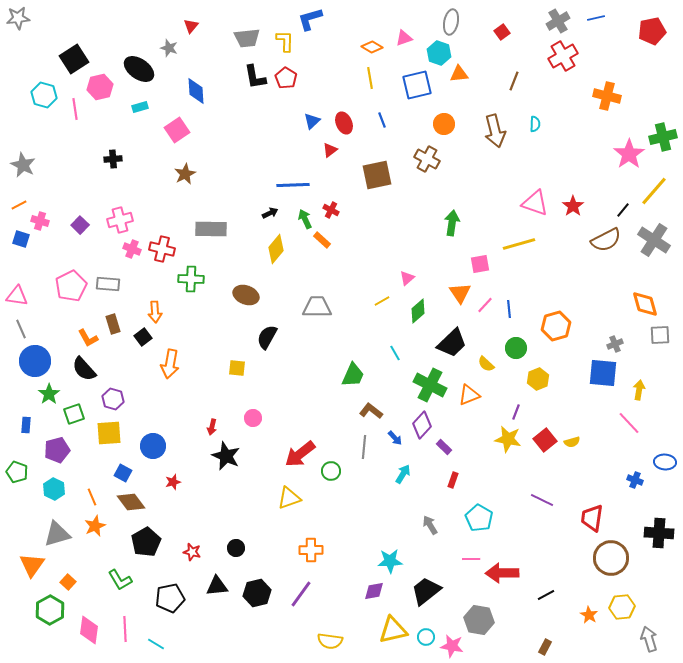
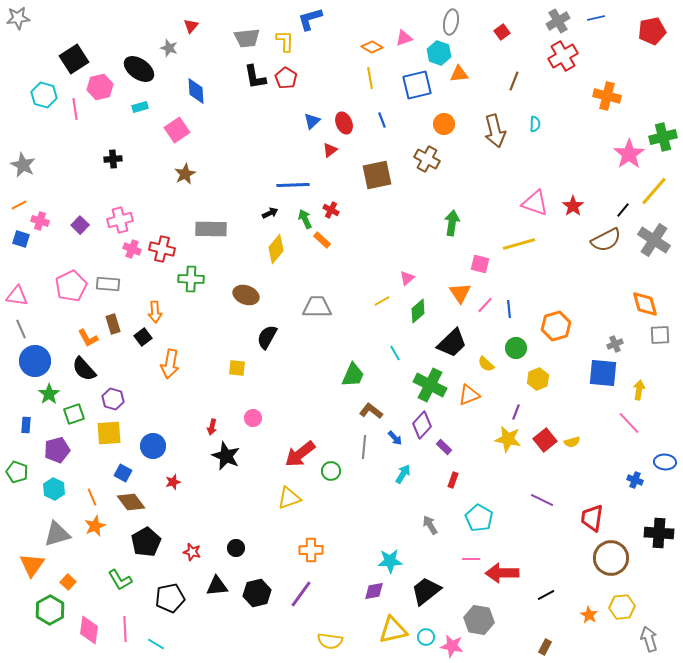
pink square at (480, 264): rotated 24 degrees clockwise
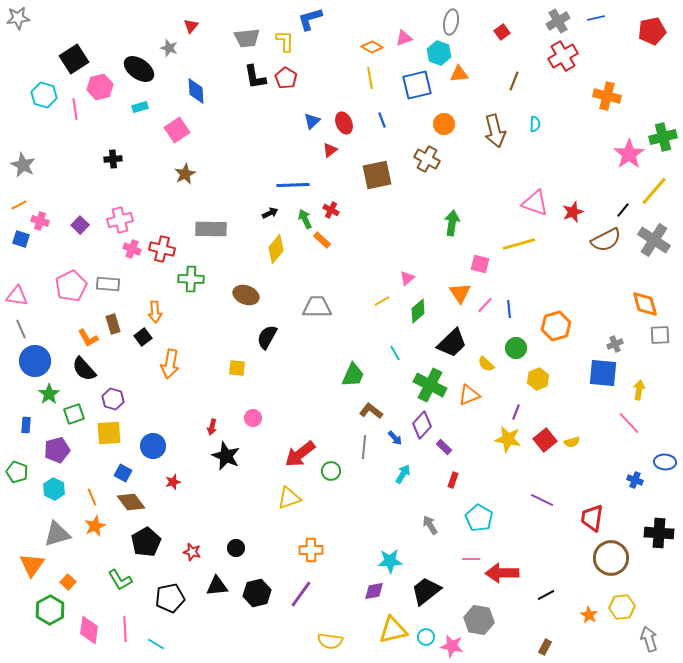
red star at (573, 206): moved 6 px down; rotated 15 degrees clockwise
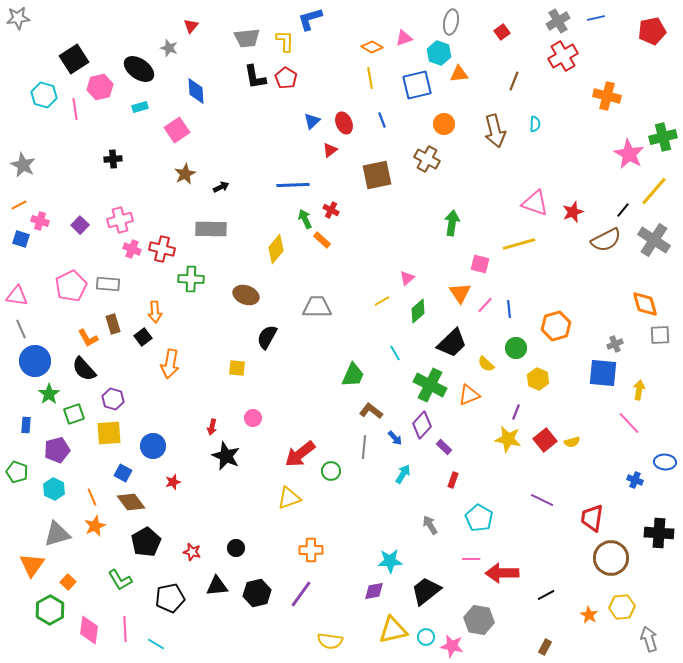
pink star at (629, 154): rotated 8 degrees counterclockwise
black arrow at (270, 213): moved 49 px left, 26 px up
yellow hexagon at (538, 379): rotated 15 degrees counterclockwise
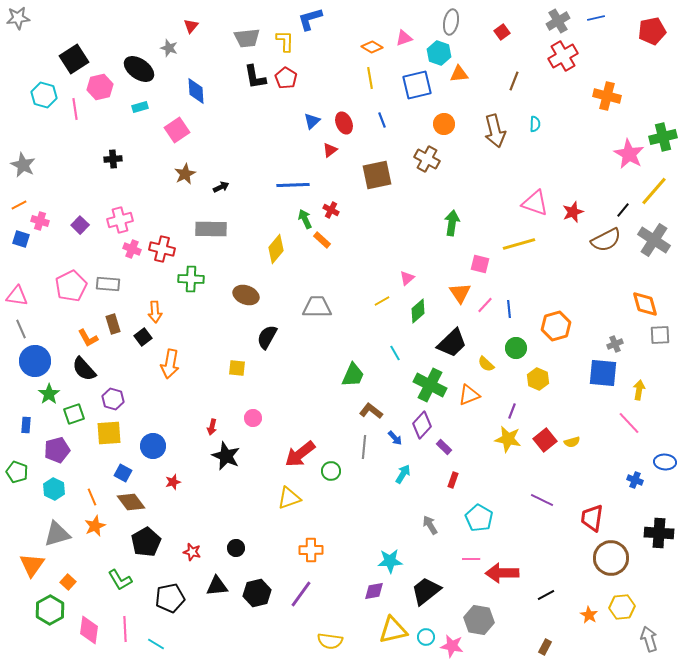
purple line at (516, 412): moved 4 px left, 1 px up
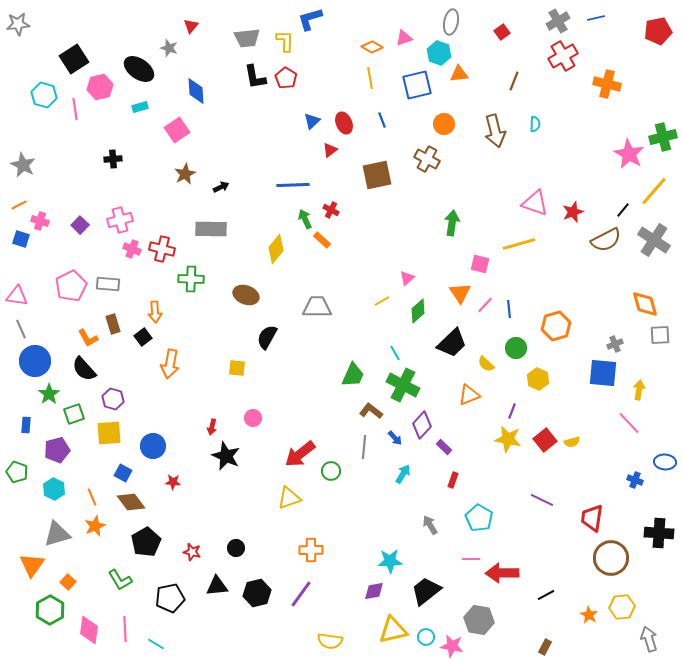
gray star at (18, 18): moved 6 px down
red pentagon at (652, 31): moved 6 px right
orange cross at (607, 96): moved 12 px up
green cross at (430, 385): moved 27 px left
red star at (173, 482): rotated 21 degrees clockwise
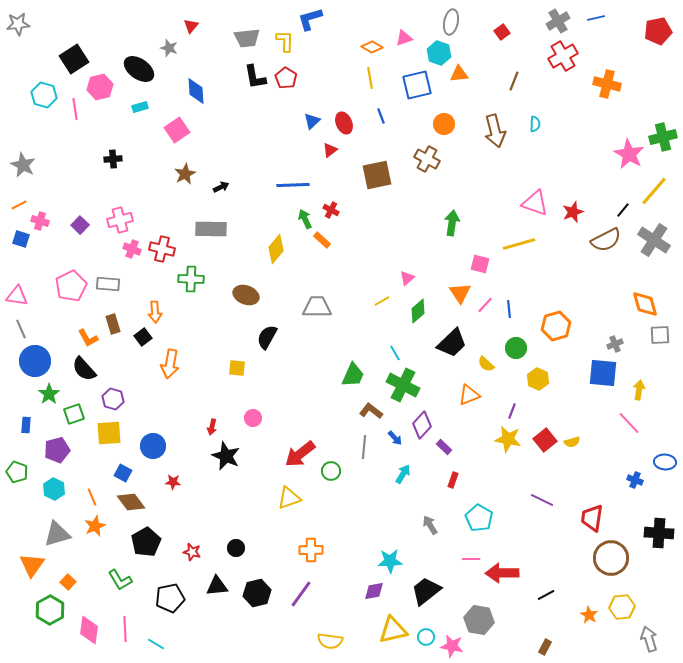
blue line at (382, 120): moved 1 px left, 4 px up
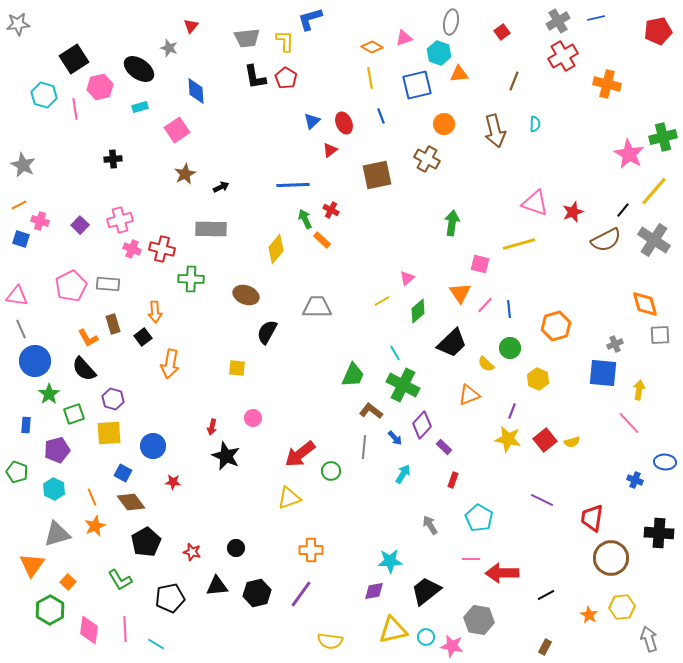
black semicircle at (267, 337): moved 5 px up
green circle at (516, 348): moved 6 px left
